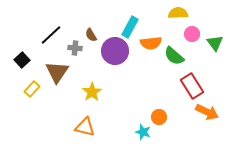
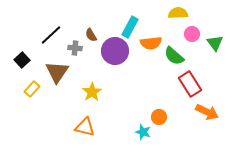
red rectangle: moved 2 px left, 2 px up
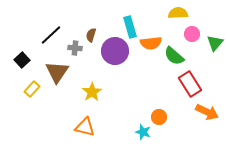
cyan rectangle: rotated 45 degrees counterclockwise
brown semicircle: rotated 48 degrees clockwise
green triangle: rotated 18 degrees clockwise
